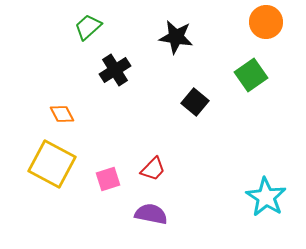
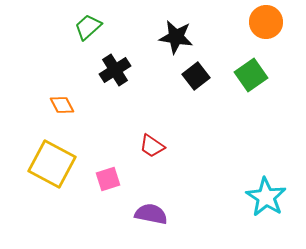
black square: moved 1 px right, 26 px up; rotated 12 degrees clockwise
orange diamond: moved 9 px up
red trapezoid: moved 1 px left, 23 px up; rotated 80 degrees clockwise
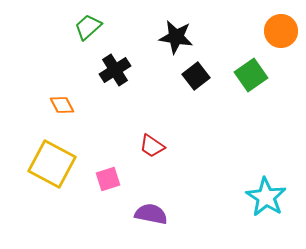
orange circle: moved 15 px right, 9 px down
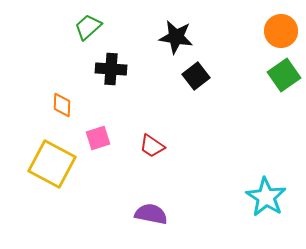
black cross: moved 4 px left, 1 px up; rotated 36 degrees clockwise
green square: moved 33 px right
orange diamond: rotated 30 degrees clockwise
pink square: moved 10 px left, 41 px up
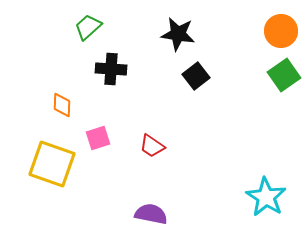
black star: moved 2 px right, 3 px up
yellow square: rotated 9 degrees counterclockwise
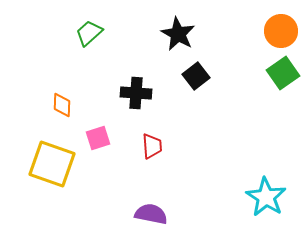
green trapezoid: moved 1 px right, 6 px down
black star: rotated 20 degrees clockwise
black cross: moved 25 px right, 24 px down
green square: moved 1 px left, 2 px up
red trapezoid: rotated 128 degrees counterclockwise
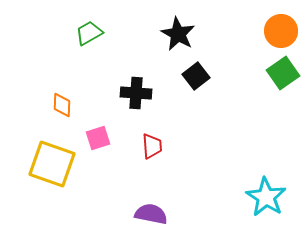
green trapezoid: rotated 12 degrees clockwise
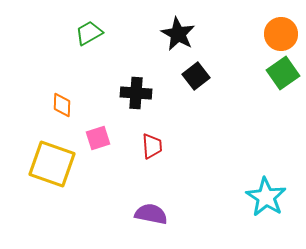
orange circle: moved 3 px down
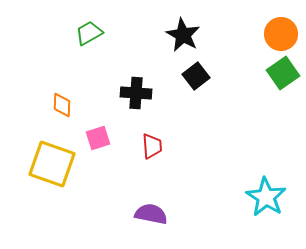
black star: moved 5 px right, 1 px down
